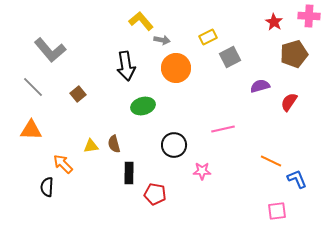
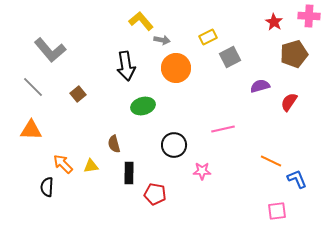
yellow triangle: moved 20 px down
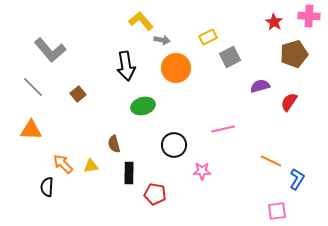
blue L-shape: rotated 55 degrees clockwise
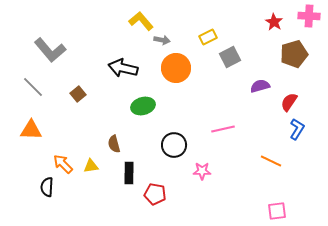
black arrow: moved 3 px left, 2 px down; rotated 112 degrees clockwise
blue L-shape: moved 50 px up
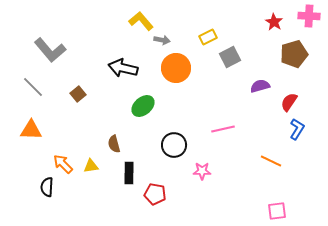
green ellipse: rotated 25 degrees counterclockwise
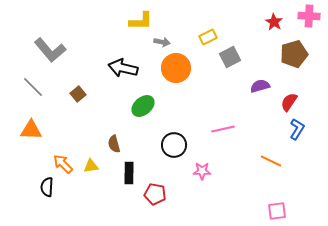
yellow L-shape: rotated 130 degrees clockwise
gray arrow: moved 2 px down
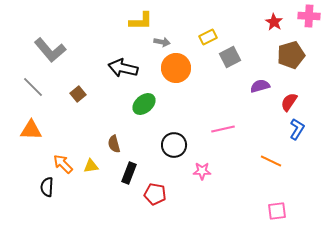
brown pentagon: moved 3 px left, 1 px down
green ellipse: moved 1 px right, 2 px up
black rectangle: rotated 20 degrees clockwise
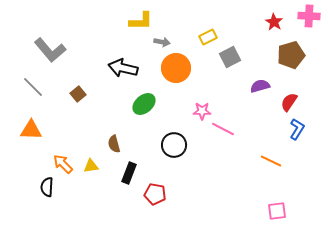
pink line: rotated 40 degrees clockwise
pink star: moved 60 px up
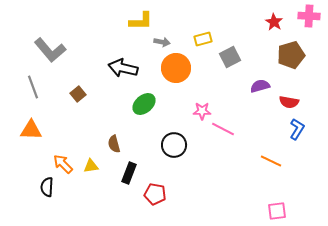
yellow rectangle: moved 5 px left, 2 px down; rotated 12 degrees clockwise
gray line: rotated 25 degrees clockwise
red semicircle: rotated 114 degrees counterclockwise
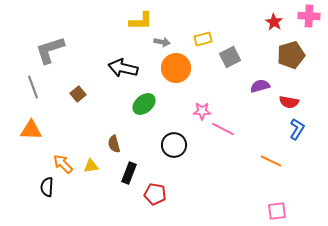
gray L-shape: rotated 112 degrees clockwise
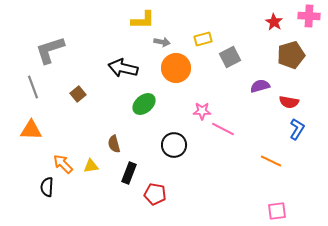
yellow L-shape: moved 2 px right, 1 px up
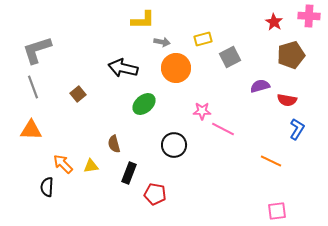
gray L-shape: moved 13 px left
red semicircle: moved 2 px left, 2 px up
